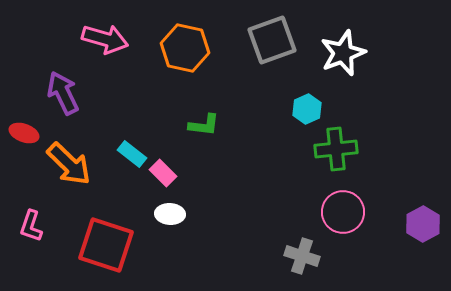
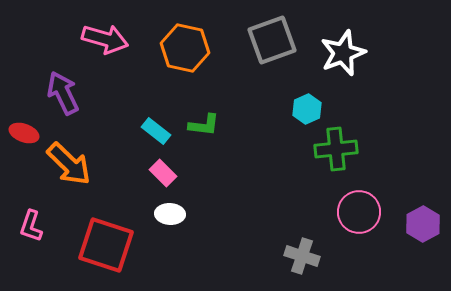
cyan rectangle: moved 24 px right, 23 px up
pink circle: moved 16 px right
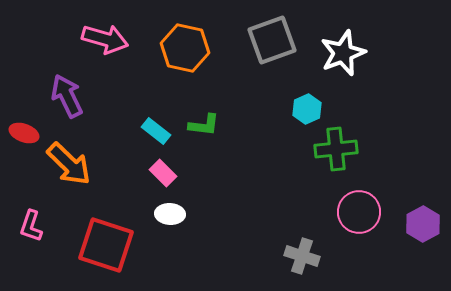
purple arrow: moved 4 px right, 3 px down
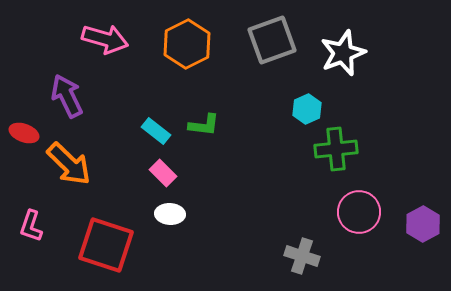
orange hexagon: moved 2 px right, 4 px up; rotated 21 degrees clockwise
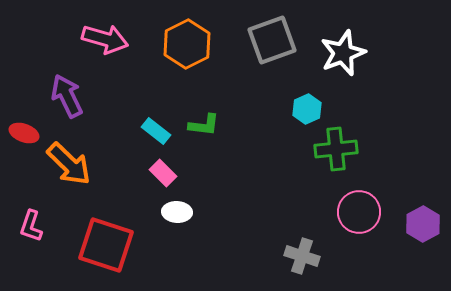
white ellipse: moved 7 px right, 2 px up
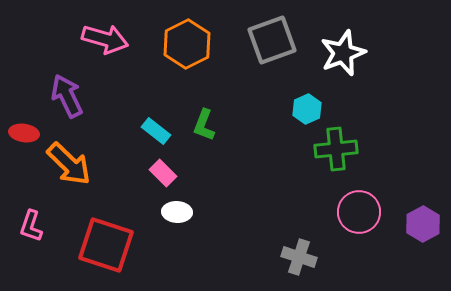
green L-shape: rotated 104 degrees clockwise
red ellipse: rotated 12 degrees counterclockwise
gray cross: moved 3 px left, 1 px down
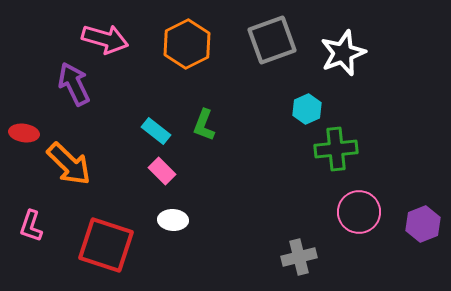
purple arrow: moved 7 px right, 12 px up
pink rectangle: moved 1 px left, 2 px up
white ellipse: moved 4 px left, 8 px down
purple hexagon: rotated 8 degrees clockwise
gray cross: rotated 32 degrees counterclockwise
